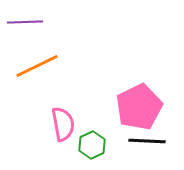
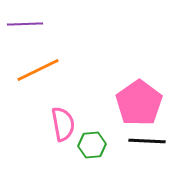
purple line: moved 2 px down
orange line: moved 1 px right, 4 px down
pink pentagon: moved 4 px up; rotated 9 degrees counterclockwise
green hexagon: rotated 20 degrees clockwise
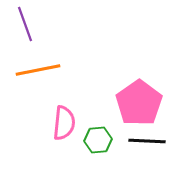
purple line: rotated 72 degrees clockwise
orange line: rotated 15 degrees clockwise
pink semicircle: moved 1 px right, 1 px up; rotated 16 degrees clockwise
green hexagon: moved 6 px right, 5 px up
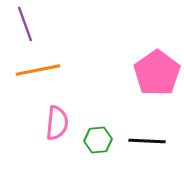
pink pentagon: moved 18 px right, 30 px up
pink semicircle: moved 7 px left
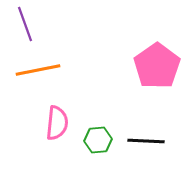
pink pentagon: moved 7 px up
black line: moved 1 px left
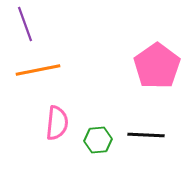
black line: moved 6 px up
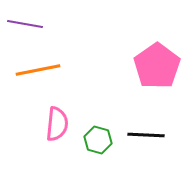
purple line: rotated 60 degrees counterclockwise
pink semicircle: moved 1 px down
green hexagon: rotated 20 degrees clockwise
